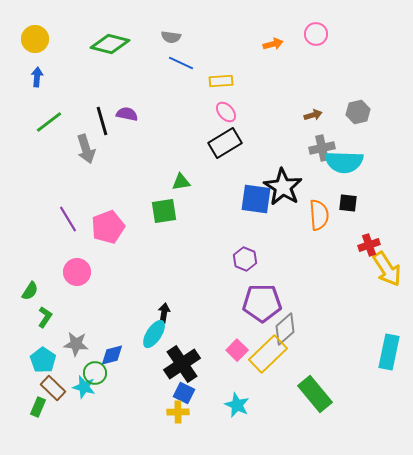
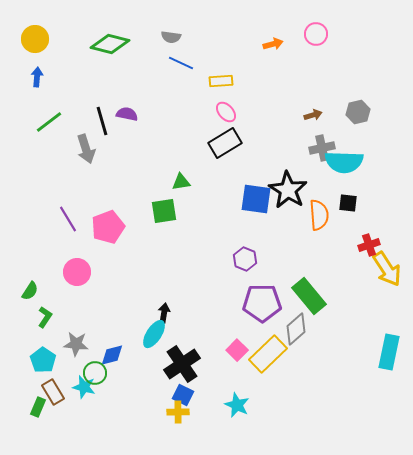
black star at (283, 187): moved 5 px right, 3 px down
gray diamond at (285, 329): moved 11 px right
brown rectangle at (53, 388): moved 4 px down; rotated 15 degrees clockwise
blue square at (184, 393): moved 1 px left, 2 px down
green rectangle at (315, 394): moved 6 px left, 98 px up
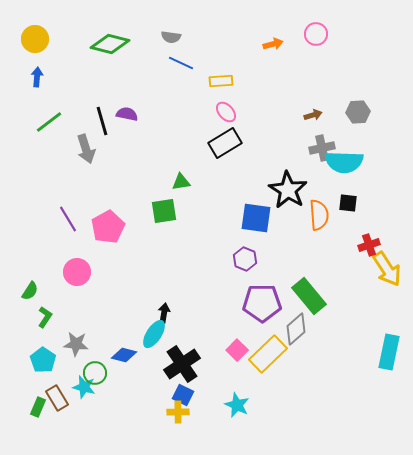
gray hexagon at (358, 112): rotated 10 degrees clockwise
blue square at (256, 199): moved 19 px down
pink pentagon at (108, 227): rotated 8 degrees counterclockwise
blue diamond at (112, 355): moved 12 px right; rotated 30 degrees clockwise
brown rectangle at (53, 392): moved 4 px right, 6 px down
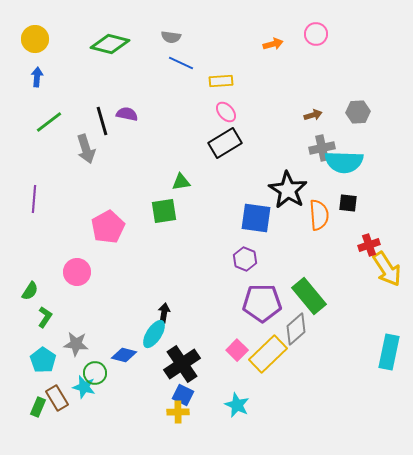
purple line at (68, 219): moved 34 px left, 20 px up; rotated 36 degrees clockwise
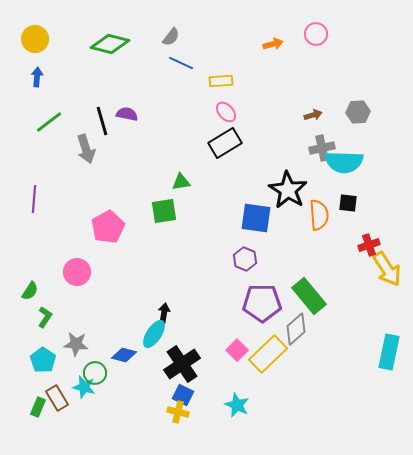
gray semicircle at (171, 37): rotated 60 degrees counterclockwise
yellow cross at (178, 412): rotated 15 degrees clockwise
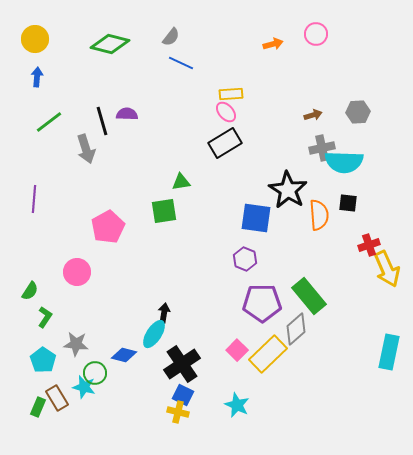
yellow rectangle at (221, 81): moved 10 px right, 13 px down
purple semicircle at (127, 114): rotated 10 degrees counterclockwise
yellow arrow at (387, 269): rotated 9 degrees clockwise
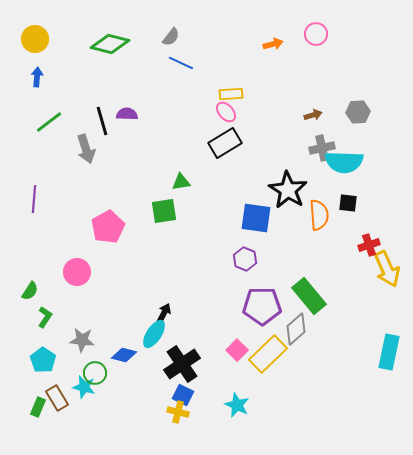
purple pentagon at (262, 303): moved 3 px down
black arrow at (164, 313): rotated 18 degrees clockwise
gray star at (76, 344): moved 6 px right, 4 px up
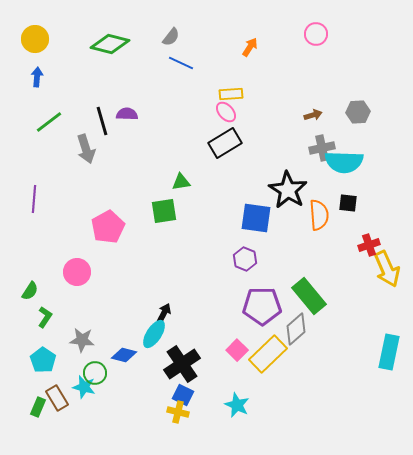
orange arrow at (273, 44): moved 23 px left, 3 px down; rotated 42 degrees counterclockwise
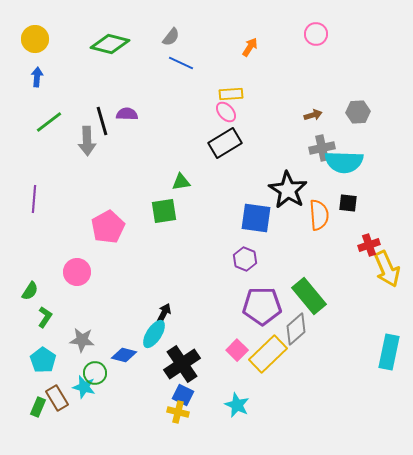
gray arrow at (86, 149): moved 1 px right, 8 px up; rotated 16 degrees clockwise
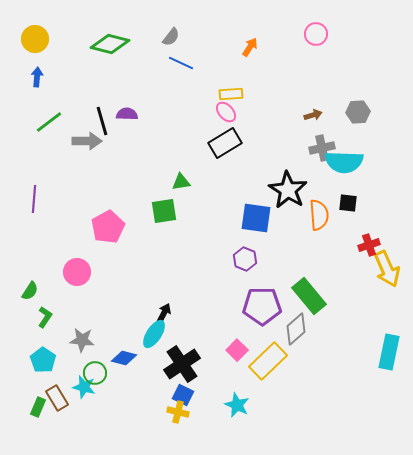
gray arrow at (87, 141): rotated 88 degrees counterclockwise
yellow rectangle at (268, 354): moved 7 px down
blue diamond at (124, 355): moved 3 px down
